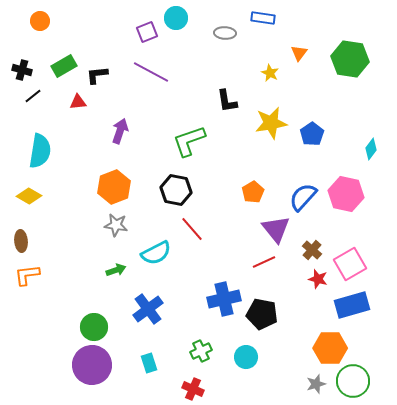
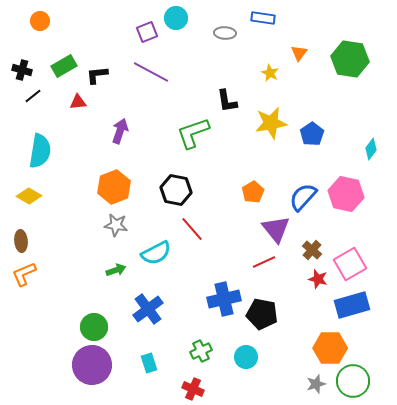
green L-shape at (189, 141): moved 4 px right, 8 px up
orange L-shape at (27, 275): moved 3 px left, 1 px up; rotated 16 degrees counterclockwise
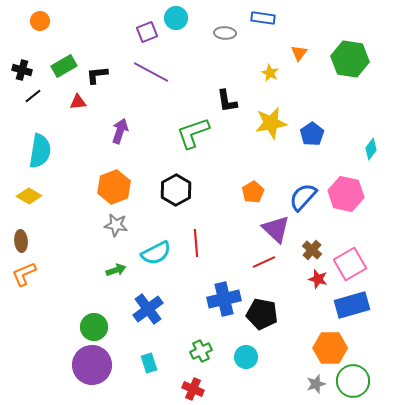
black hexagon at (176, 190): rotated 20 degrees clockwise
red line at (192, 229): moved 4 px right, 14 px down; rotated 36 degrees clockwise
purple triangle at (276, 229): rotated 8 degrees counterclockwise
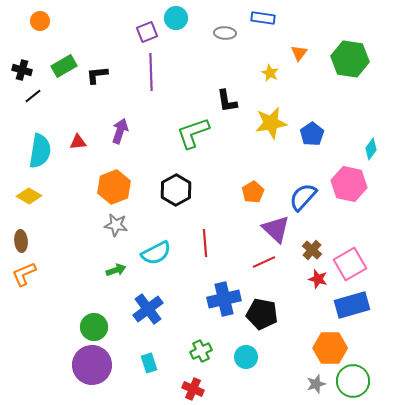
purple line at (151, 72): rotated 60 degrees clockwise
red triangle at (78, 102): moved 40 px down
pink hexagon at (346, 194): moved 3 px right, 10 px up
red line at (196, 243): moved 9 px right
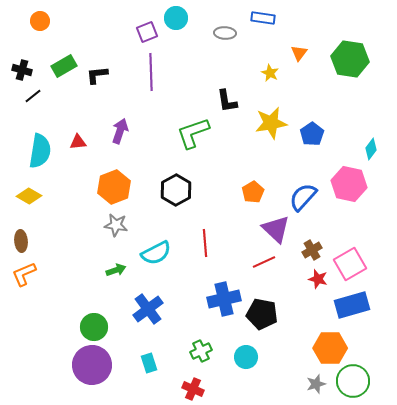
brown cross at (312, 250): rotated 18 degrees clockwise
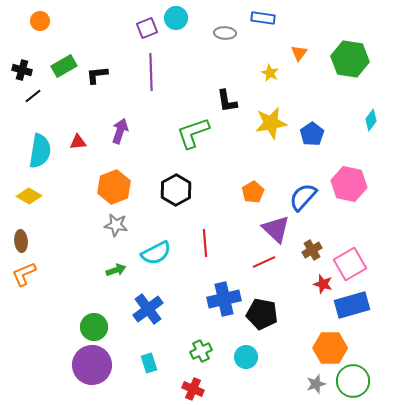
purple square at (147, 32): moved 4 px up
cyan diamond at (371, 149): moved 29 px up
red star at (318, 279): moved 5 px right, 5 px down
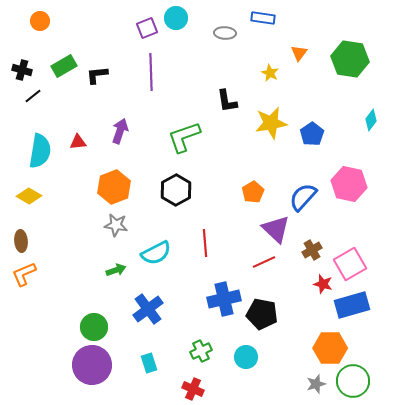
green L-shape at (193, 133): moved 9 px left, 4 px down
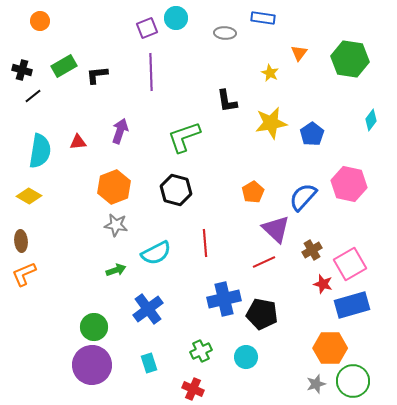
black hexagon at (176, 190): rotated 16 degrees counterclockwise
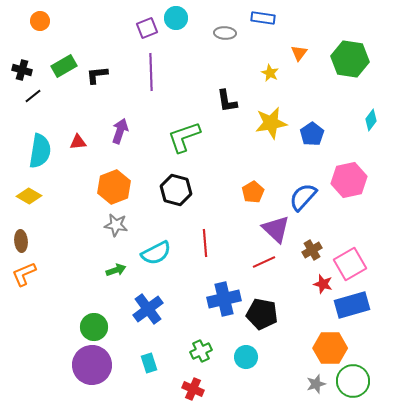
pink hexagon at (349, 184): moved 4 px up; rotated 24 degrees counterclockwise
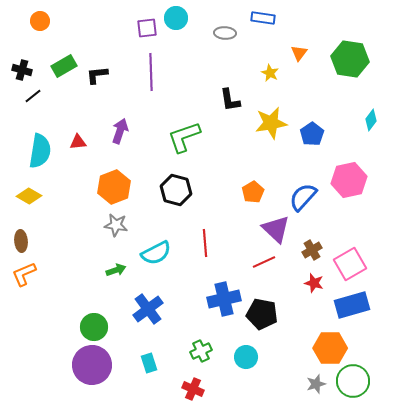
purple square at (147, 28): rotated 15 degrees clockwise
black L-shape at (227, 101): moved 3 px right, 1 px up
red star at (323, 284): moved 9 px left, 1 px up
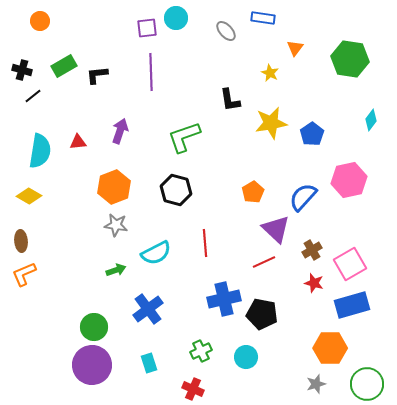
gray ellipse at (225, 33): moved 1 px right, 2 px up; rotated 45 degrees clockwise
orange triangle at (299, 53): moved 4 px left, 5 px up
green circle at (353, 381): moved 14 px right, 3 px down
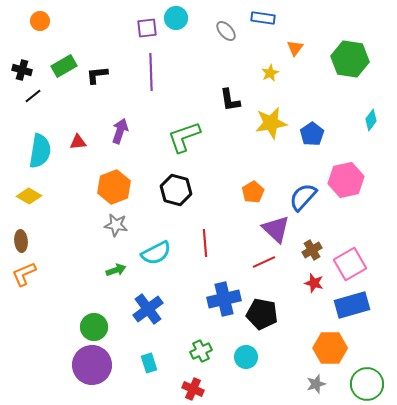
yellow star at (270, 73): rotated 18 degrees clockwise
pink hexagon at (349, 180): moved 3 px left
